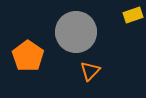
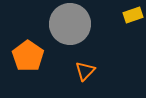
gray circle: moved 6 px left, 8 px up
orange triangle: moved 5 px left
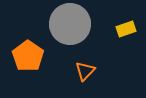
yellow rectangle: moved 7 px left, 14 px down
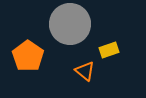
yellow rectangle: moved 17 px left, 21 px down
orange triangle: rotated 35 degrees counterclockwise
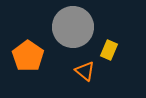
gray circle: moved 3 px right, 3 px down
yellow rectangle: rotated 48 degrees counterclockwise
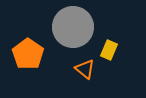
orange pentagon: moved 2 px up
orange triangle: moved 2 px up
